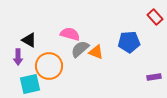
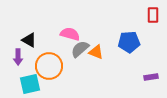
red rectangle: moved 2 px left, 2 px up; rotated 42 degrees clockwise
purple rectangle: moved 3 px left
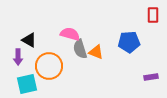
gray semicircle: rotated 66 degrees counterclockwise
cyan square: moved 3 px left
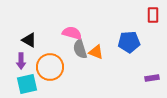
pink semicircle: moved 2 px right, 1 px up
purple arrow: moved 3 px right, 4 px down
orange circle: moved 1 px right, 1 px down
purple rectangle: moved 1 px right, 1 px down
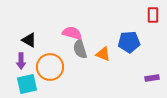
orange triangle: moved 7 px right, 2 px down
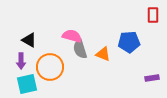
pink semicircle: moved 3 px down
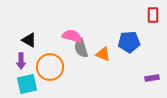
gray semicircle: moved 1 px right, 1 px up
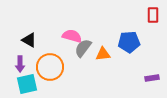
gray semicircle: moved 2 px right; rotated 54 degrees clockwise
orange triangle: rotated 28 degrees counterclockwise
purple arrow: moved 1 px left, 3 px down
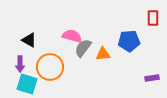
red rectangle: moved 3 px down
blue pentagon: moved 1 px up
cyan square: rotated 30 degrees clockwise
